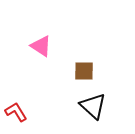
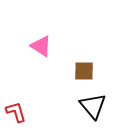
black triangle: rotated 8 degrees clockwise
red L-shape: rotated 15 degrees clockwise
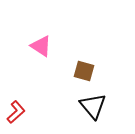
brown square: rotated 15 degrees clockwise
red L-shape: rotated 65 degrees clockwise
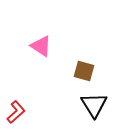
black triangle: moved 1 px right, 1 px up; rotated 8 degrees clockwise
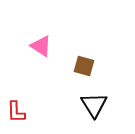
brown square: moved 5 px up
red L-shape: rotated 130 degrees clockwise
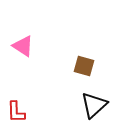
pink triangle: moved 18 px left
black triangle: rotated 20 degrees clockwise
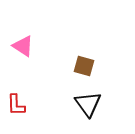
black triangle: moved 6 px left, 1 px up; rotated 24 degrees counterclockwise
red L-shape: moved 7 px up
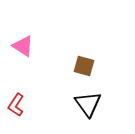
red L-shape: rotated 35 degrees clockwise
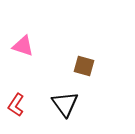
pink triangle: rotated 15 degrees counterclockwise
black triangle: moved 23 px left
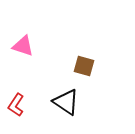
black triangle: moved 1 px right, 2 px up; rotated 20 degrees counterclockwise
